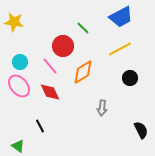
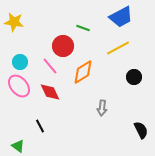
green line: rotated 24 degrees counterclockwise
yellow line: moved 2 px left, 1 px up
black circle: moved 4 px right, 1 px up
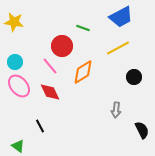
red circle: moved 1 px left
cyan circle: moved 5 px left
gray arrow: moved 14 px right, 2 px down
black semicircle: moved 1 px right
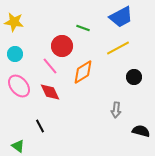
cyan circle: moved 8 px up
black semicircle: moved 1 px left, 1 px down; rotated 48 degrees counterclockwise
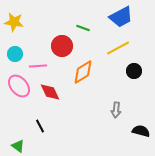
pink line: moved 12 px left; rotated 54 degrees counterclockwise
black circle: moved 6 px up
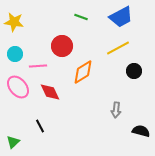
green line: moved 2 px left, 11 px up
pink ellipse: moved 1 px left, 1 px down
green triangle: moved 5 px left, 4 px up; rotated 40 degrees clockwise
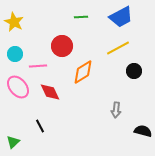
green line: rotated 24 degrees counterclockwise
yellow star: rotated 18 degrees clockwise
black semicircle: moved 2 px right
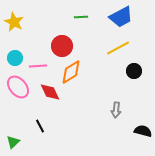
cyan circle: moved 4 px down
orange diamond: moved 12 px left
